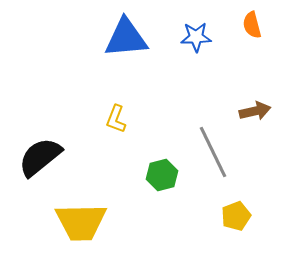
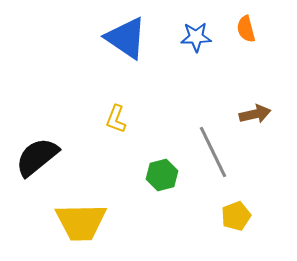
orange semicircle: moved 6 px left, 4 px down
blue triangle: rotated 39 degrees clockwise
brown arrow: moved 3 px down
black semicircle: moved 3 px left
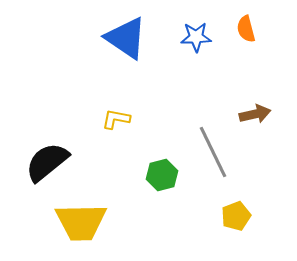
yellow L-shape: rotated 80 degrees clockwise
black semicircle: moved 10 px right, 5 px down
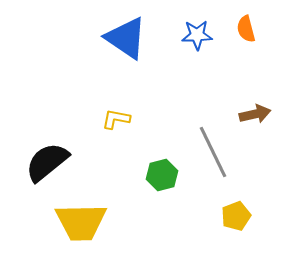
blue star: moved 1 px right, 2 px up
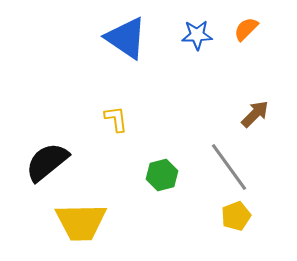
orange semicircle: rotated 60 degrees clockwise
brown arrow: rotated 32 degrees counterclockwise
yellow L-shape: rotated 72 degrees clockwise
gray line: moved 16 px right, 15 px down; rotated 10 degrees counterclockwise
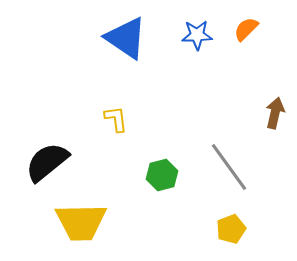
brown arrow: moved 20 px right, 1 px up; rotated 32 degrees counterclockwise
yellow pentagon: moved 5 px left, 13 px down
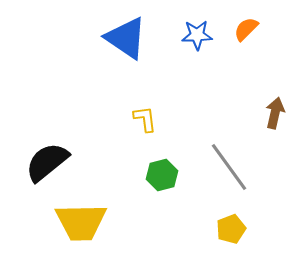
yellow L-shape: moved 29 px right
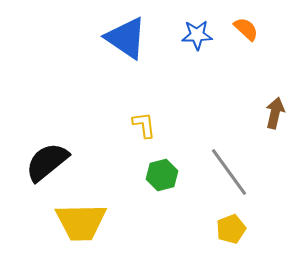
orange semicircle: rotated 88 degrees clockwise
yellow L-shape: moved 1 px left, 6 px down
gray line: moved 5 px down
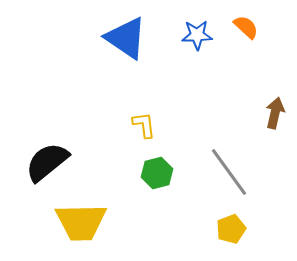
orange semicircle: moved 2 px up
green hexagon: moved 5 px left, 2 px up
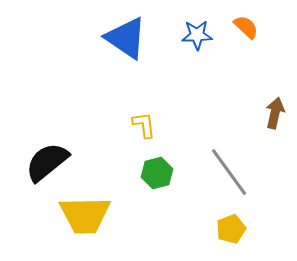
yellow trapezoid: moved 4 px right, 7 px up
